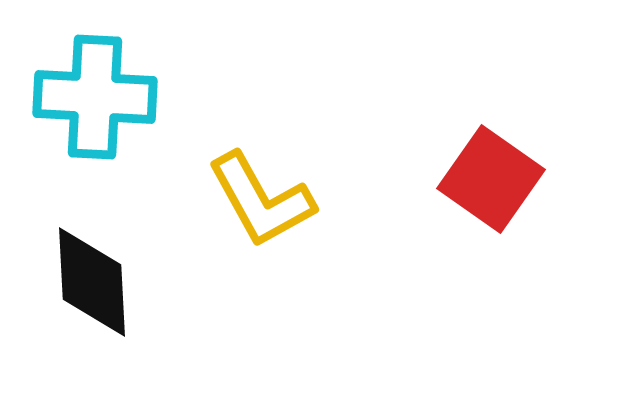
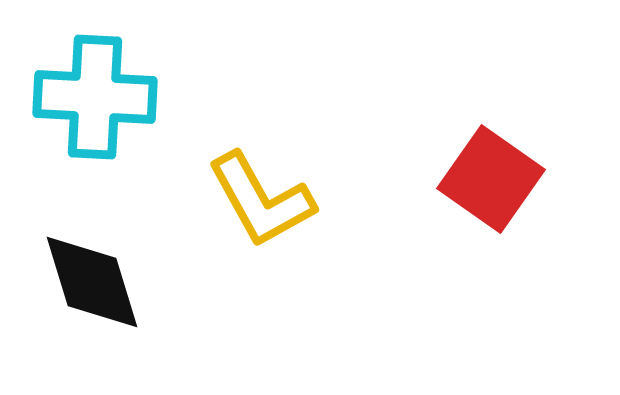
black diamond: rotated 14 degrees counterclockwise
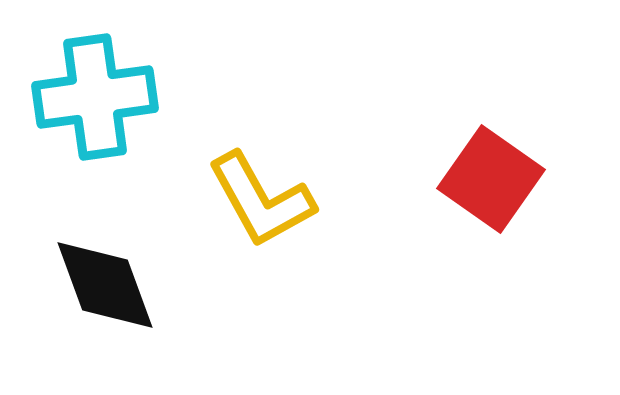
cyan cross: rotated 11 degrees counterclockwise
black diamond: moved 13 px right, 3 px down; rotated 3 degrees counterclockwise
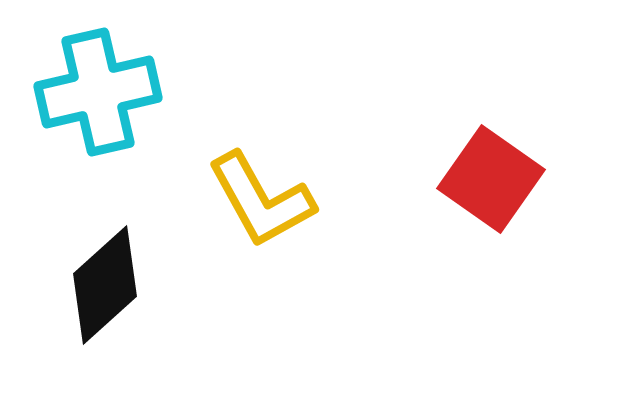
cyan cross: moved 3 px right, 5 px up; rotated 5 degrees counterclockwise
black diamond: rotated 68 degrees clockwise
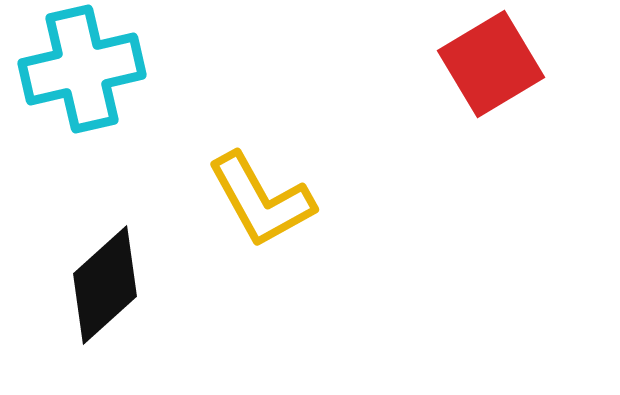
cyan cross: moved 16 px left, 23 px up
red square: moved 115 px up; rotated 24 degrees clockwise
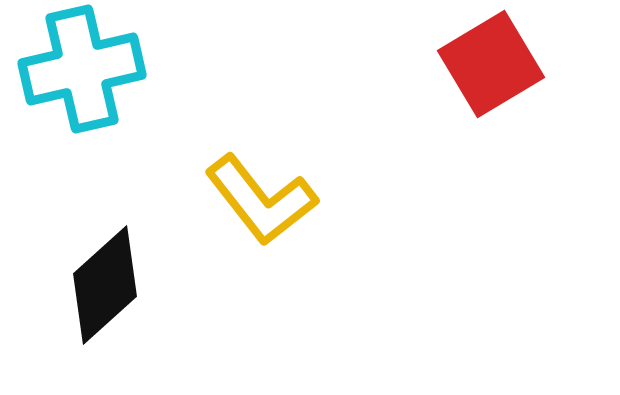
yellow L-shape: rotated 9 degrees counterclockwise
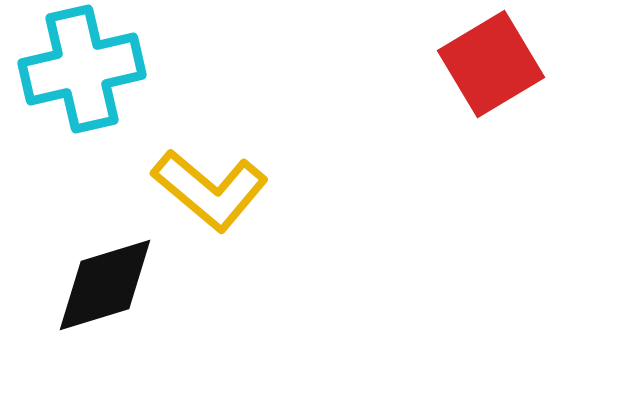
yellow L-shape: moved 51 px left, 10 px up; rotated 12 degrees counterclockwise
black diamond: rotated 25 degrees clockwise
